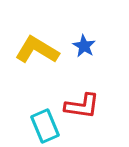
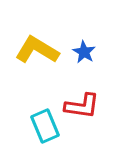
blue star: moved 6 px down
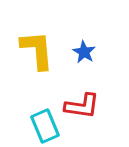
yellow L-shape: rotated 54 degrees clockwise
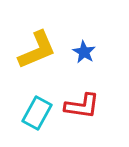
yellow L-shape: rotated 72 degrees clockwise
cyan rectangle: moved 8 px left, 13 px up; rotated 52 degrees clockwise
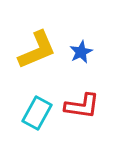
blue star: moved 3 px left; rotated 15 degrees clockwise
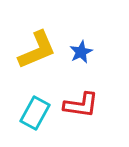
red L-shape: moved 1 px left, 1 px up
cyan rectangle: moved 2 px left
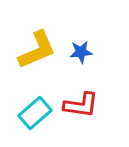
blue star: rotated 20 degrees clockwise
cyan rectangle: rotated 20 degrees clockwise
